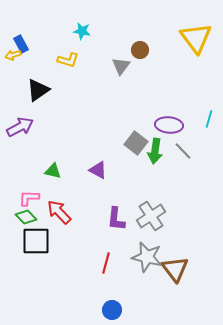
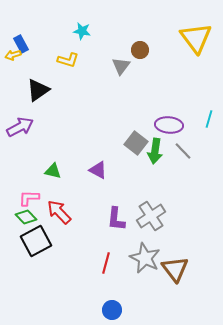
black square: rotated 28 degrees counterclockwise
gray star: moved 2 px left, 1 px down; rotated 12 degrees clockwise
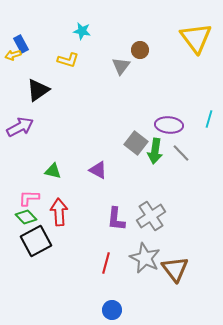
gray line: moved 2 px left, 2 px down
red arrow: rotated 40 degrees clockwise
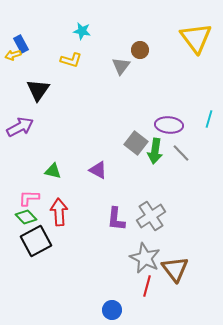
yellow L-shape: moved 3 px right
black triangle: rotated 20 degrees counterclockwise
red line: moved 41 px right, 23 px down
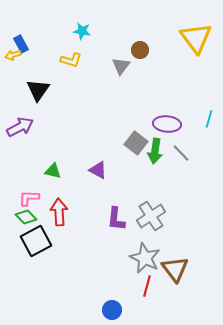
purple ellipse: moved 2 px left, 1 px up
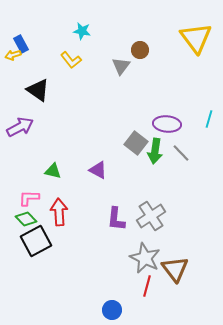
yellow L-shape: rotated 35 degrees clockwise
black triangle: rotated 30 degrees counterclockwise
green diamond: moved 2 px down
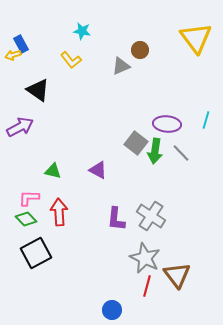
gray triangle: rotated 30 degrees clockwise
cyan line: moved 3 px left, 1 px down
gray cross: rotated 24 degrees counterclockwise
black square: moved 12 px down
brown triangle: moved 2 px right, 6 px down
